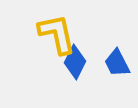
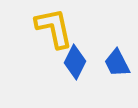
yellow L-shape: moved 3 px left, 6 px up
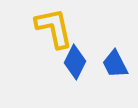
blue trapezoid: moved 2 px left, 1 px down
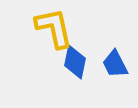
blue diamond: rotated 16 degrees counterclockwise
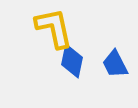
blue diamond: moved 3 px left, 1 px up
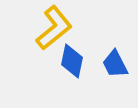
yellow L-shape: rotated 63 degrees clockwise
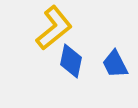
blue diamond: moved 1 px left
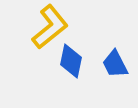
yellow L-shape: moved 4 px left, 1 px up
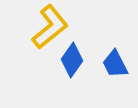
blue diamond: moved 1 px right, 1 px up; rotated 24 degrees clockwise
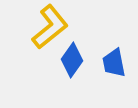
blue trapezoid: moved 1 px left, 1 px up; rotated 16 degrees clockwise
